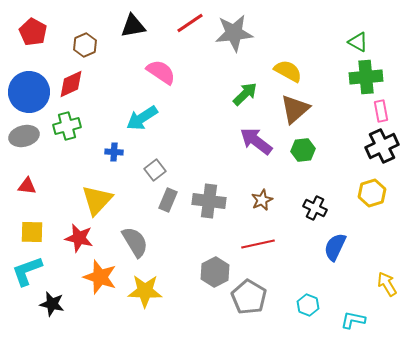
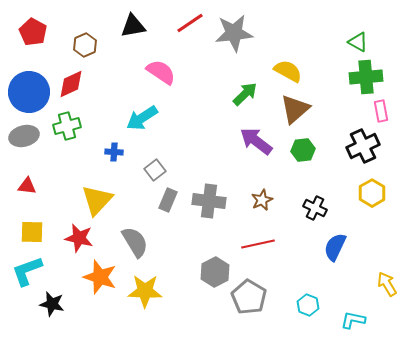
black cross at (382, 146): moved 19 px left
yellow hexagon at (372, 193): rotated 12 degrees counterclockwise
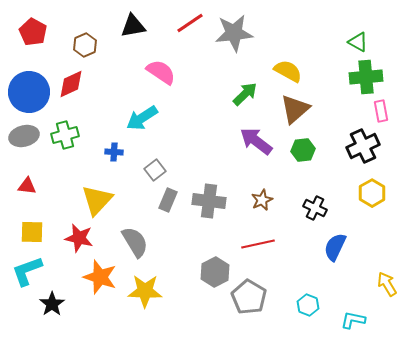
green cross at (67, 126): moved 2 px left, 9 px down
black star at (52, 304): rotated 25 degrees clockwise
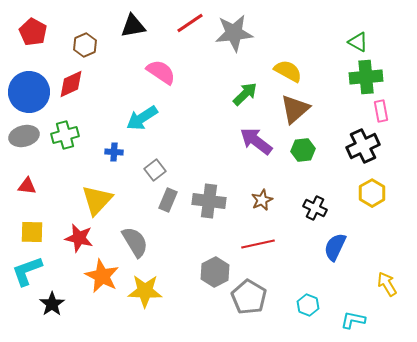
orange star at (100, 277): moved 2 px right, 1 px up; rotated 8 degrees clockwise
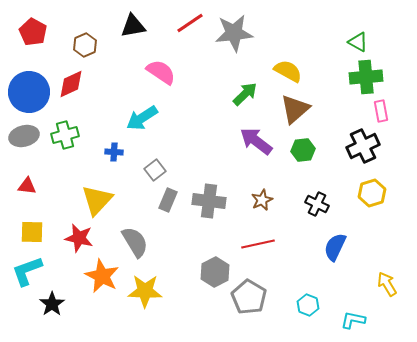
yellow hexagon at (372, 193): rotated 12 degrees clockwise
black cross at (315, 208): moved 2 px right, 4 px up
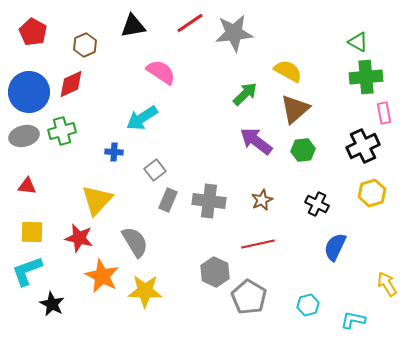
pink rectangle at (381, 111): moved 3 px right, 2 px down
green cross at (65, 135): moved 3 px left, 4 px up
gray hexagon at (215, 272): rotated 8 degrees counterclockwise
black star at (52, 304): rotated 10 degrees counterclockwise
cyan hexagon at (308, 305): rotated 25 degrees clockwise
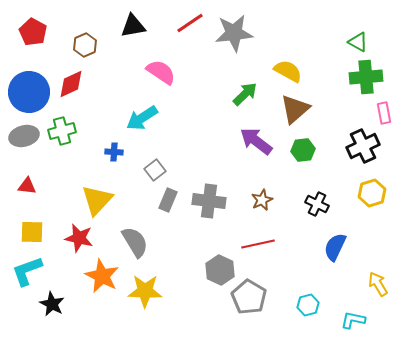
gray hexagon at (215, 272): moved 5 px right, 2 px up
yellow arrow at (387, 284): moved 9 px left
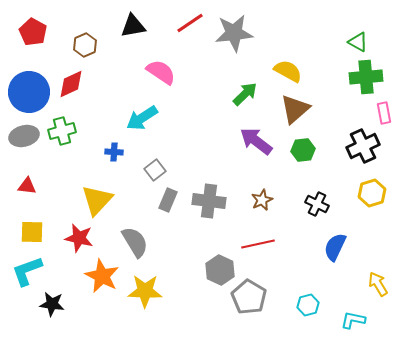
black star at (52, 304): rotated 20 degrees counterclockwise
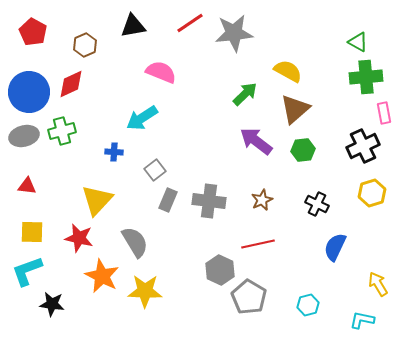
pink semicircle at (161, 72): rotated 12 degrees counterclockwise
cyan L-shape at (353, 320): moved 9 px right
